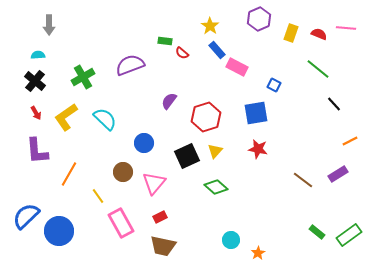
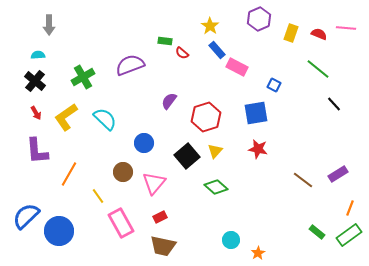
orange line at (350, 141): moved 67 px down; rotated 42 degrees counterclockwise
black square at (187, 156): rotated 15 degrees counterclockwise
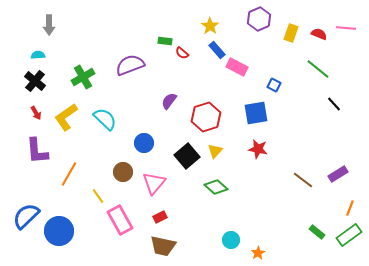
pink rectangle at (121, 223): moved 1 px left, 3 px up
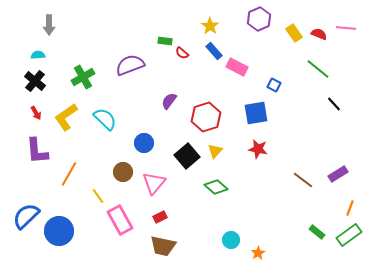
yellow rectangle at (291, 33): moved 3 px right; rotated 54 degrees counterclockwise
blue rectangle at (217, 50): moved 3 px left, 1 px down
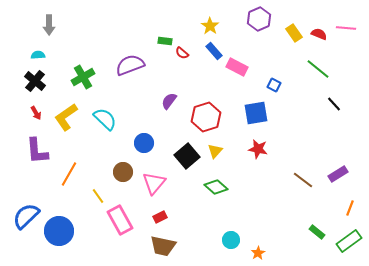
green rectangle at (349, 235): moved 6 px down
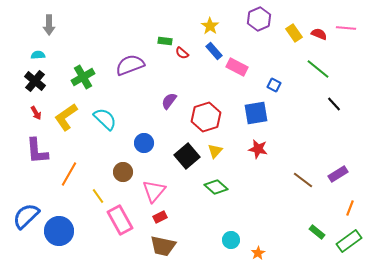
pink triangle at (154, 183): moved 8 px down
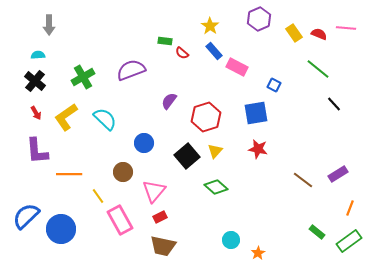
purple semicircle at (130, 65): moved 1 px right, 5 px down
orange line at (69, 174): rotated 60 degrees clockwise
blue circle at (59, 231): moved 2 px right, 2 px up
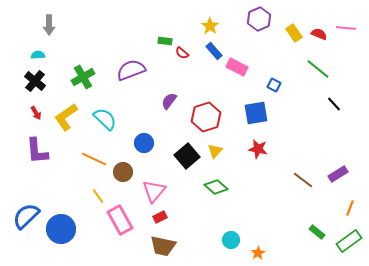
orange line at (69, 174): moved 25 px right, 15 px up; rotated 25 degrees clockwise
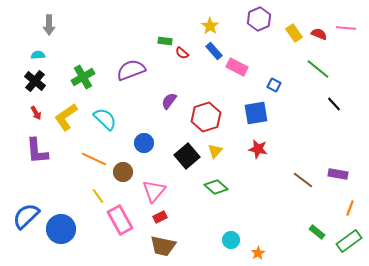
purple rectangle at (338, 174): rotated 42 degrees clockwise
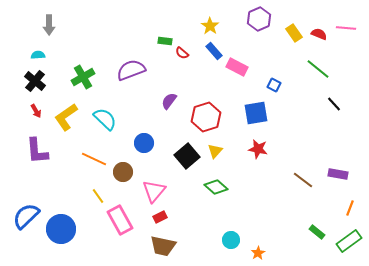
red arrow at (36, 113): moved 2 px up
